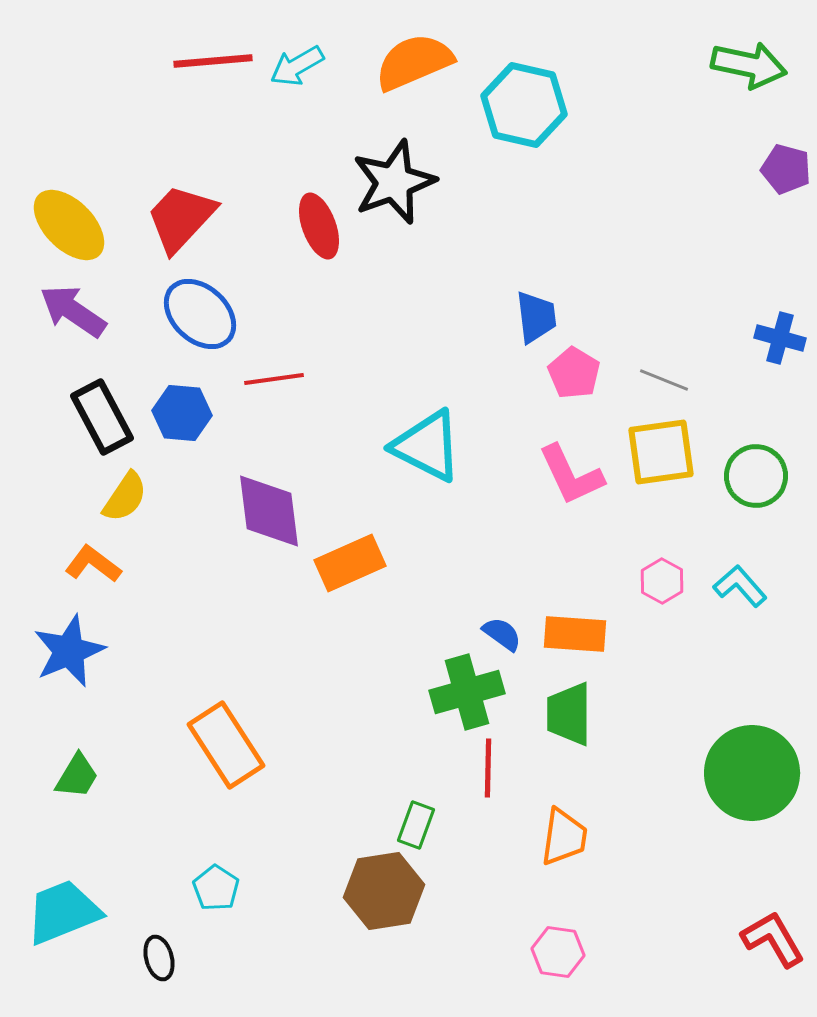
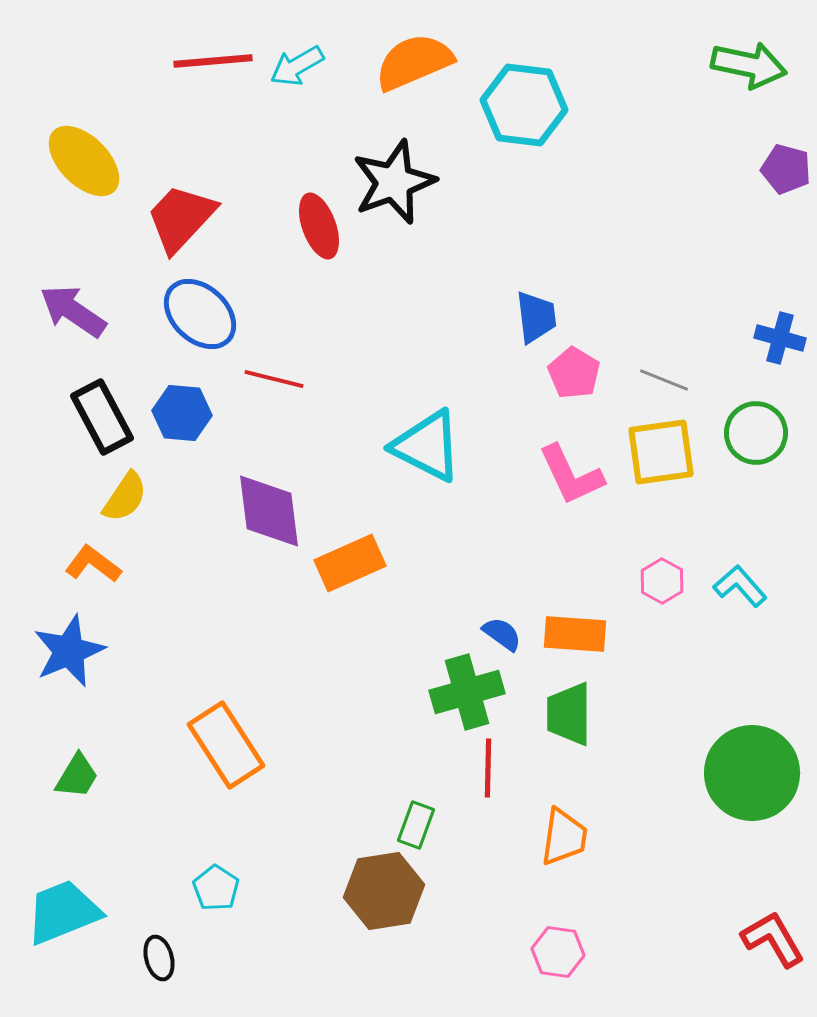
cyan hexagon at (524, 105): rotated 6 degrees counterclockwise
yellow ellipse at (69, 225): moved 15 px right, 64 px up
red line at (274, 379): rotated 22 degrees clockwise
green circle at (756, 476): moved 43 px up
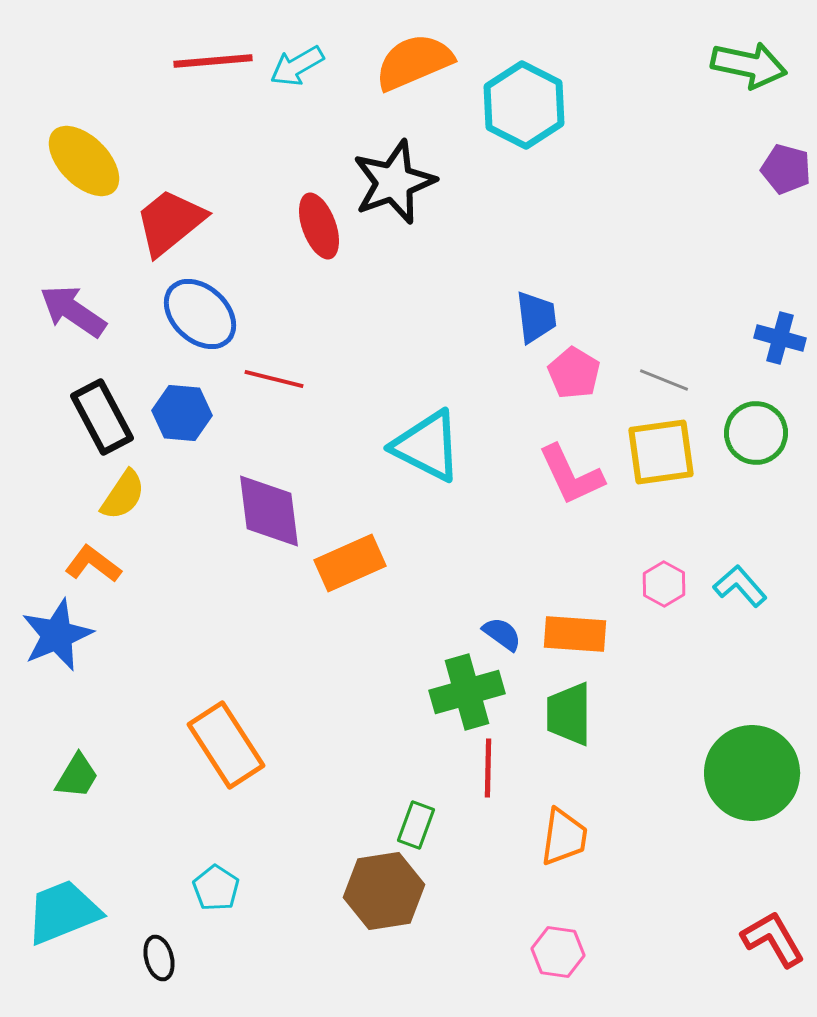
cyan hexagon at (524, 105): rotated 20 degrees clockwise
red trapezoid at (181, 218): moved 11 px left, 4 px down; rotated 8 degrees clockwise
yellow semicircle at (125, 497): moved 2 px left, 2 px up
pink hexagon at (662, 581): moved 2 px right, 3 px down
blue star at (69, 651): moved 12 px left, 16 px up
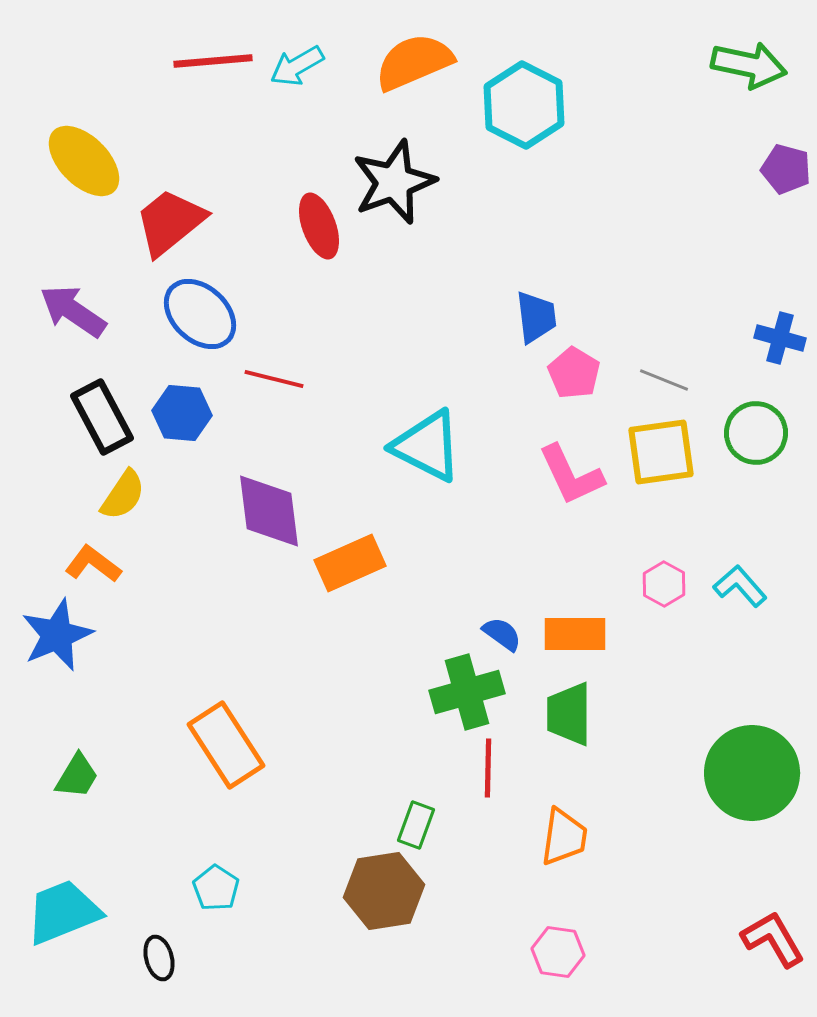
orange rectangle at (575, 634): rotated 4 degrees counterclockwise
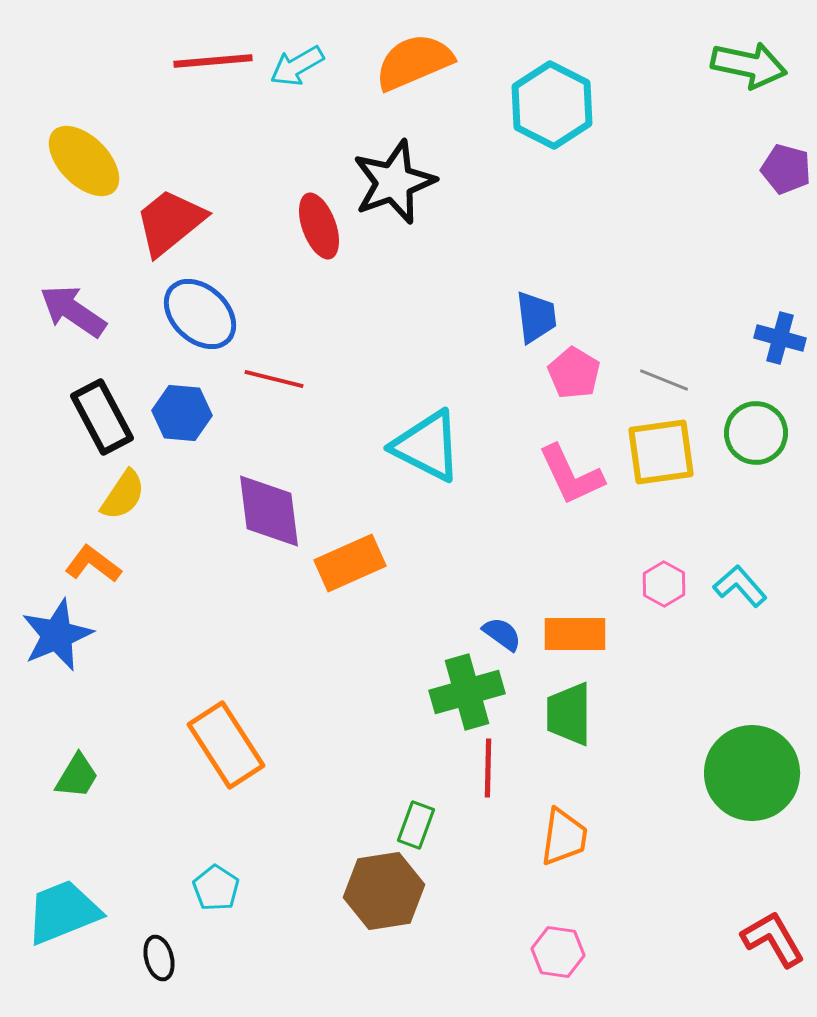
cyan hexagon at (524, 105): moved 28 px right
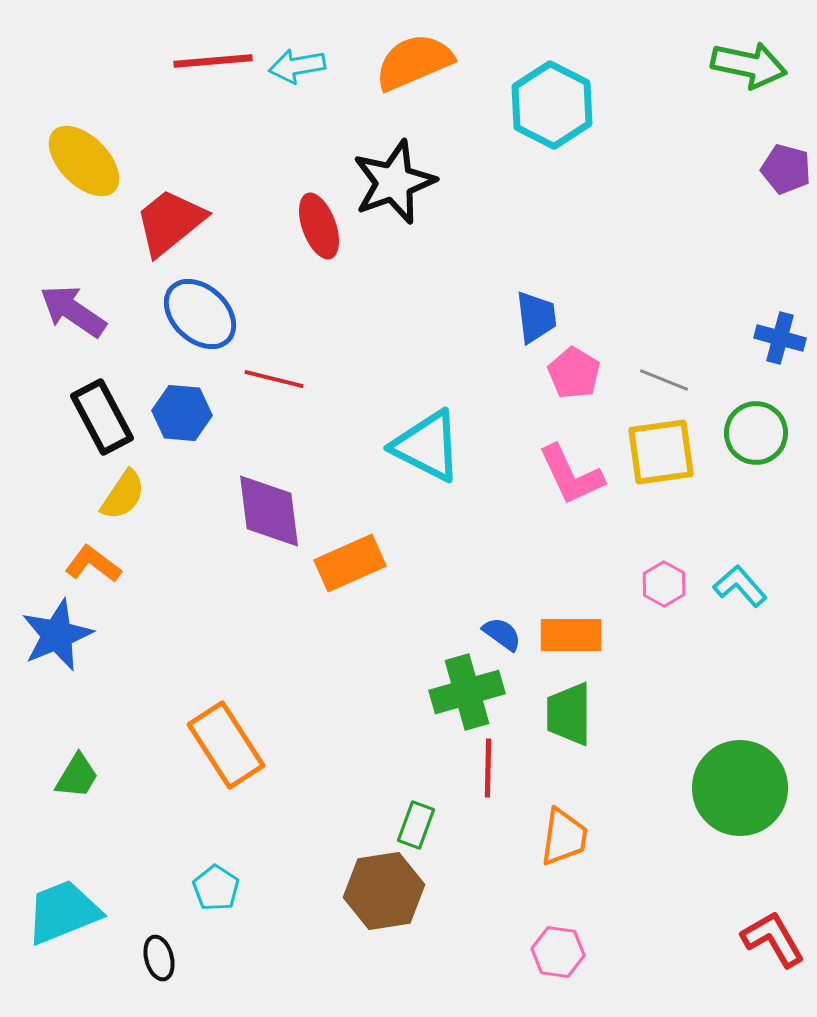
cyan arrow at (297, 66): rotated 20 degrees clockwise
orange rectangle at (575, 634): moved 4 px left, 1 px down
green circle at (752, 773): moved 12 px left, 15 px down
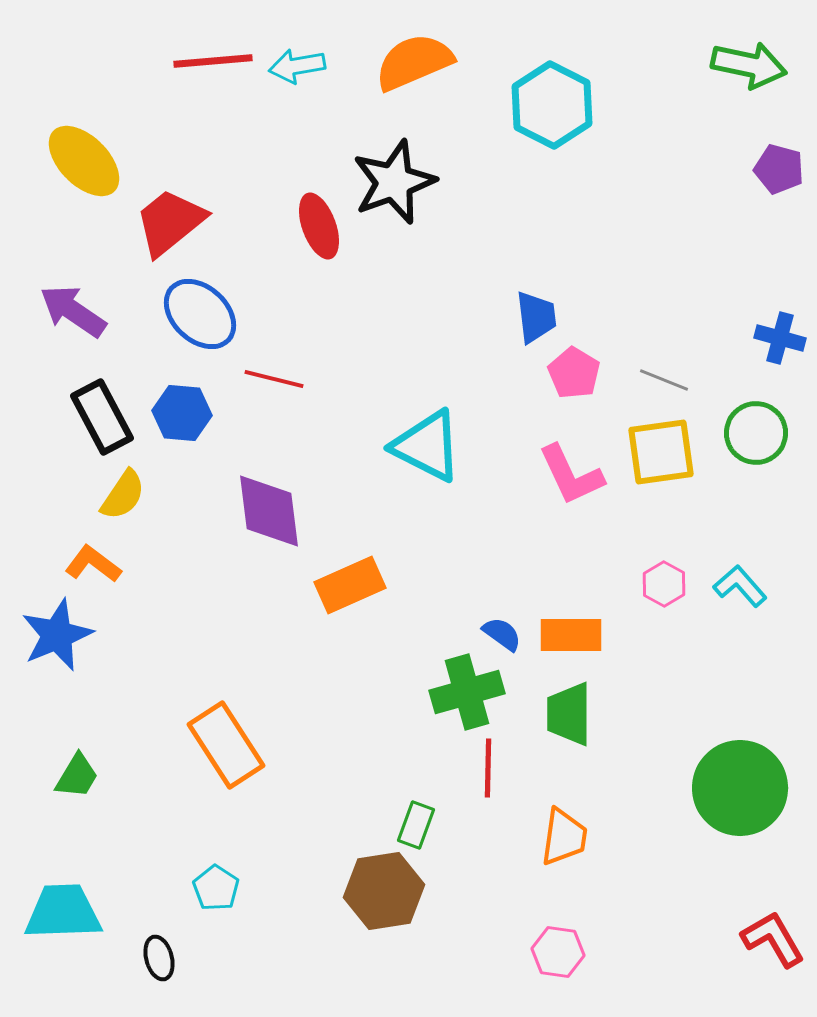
purple pentagon at (786, 169): moved 7 px left
orange rectangle at (350, 563): moved 22 px down
cyan trapezoid at (63, 912): rotated 20 degrees clockwise
